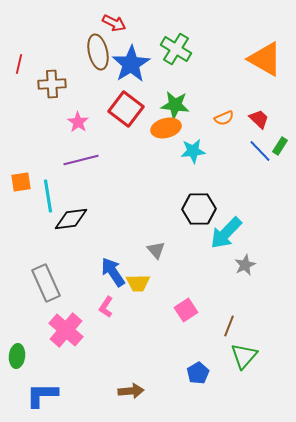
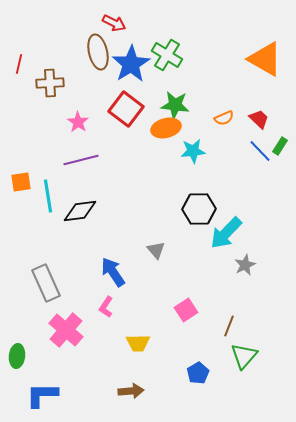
green cross: moved 9 px left, 6 px down
brown cross: moved 2 px left, 1 px up
black diamond: moved 9 px right, 8 px up
yellow trapezoid: moved 60 px down
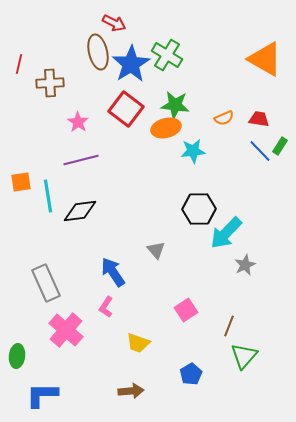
red trapezoid: rotated 35 degrees counterclockwise
yellow trapezoid: rotated 20 degrees clockwise
blue pentagon: moved 7 px left, 1 px down
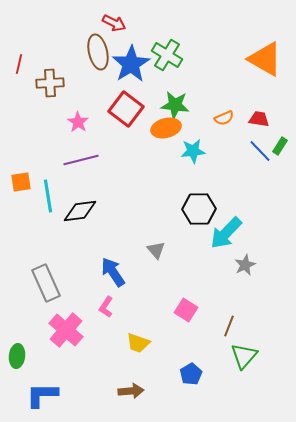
pink square: rotated 25 degrees counterclockwise
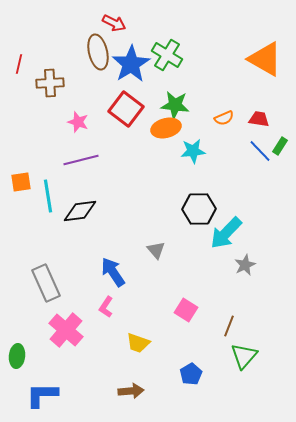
pink star: rotated 15 degrees counterclockwise
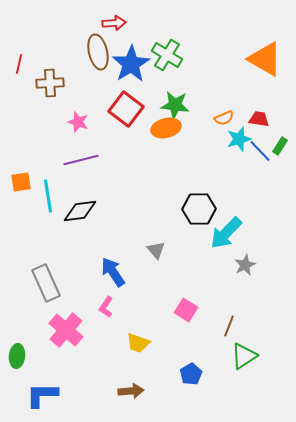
red arrow: rotated 30 degrees counterclockwise
cyan star: moved 46 px right, 12 px up; rotated 10 degrees counterclockwise
green triangle: rotated 16 degrees clockwise
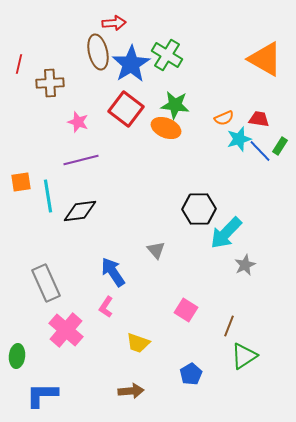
orange ellipse: rotated 36 degrees clockwise
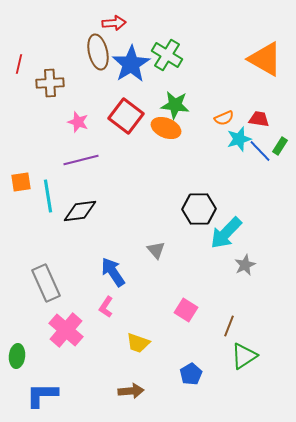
red square: moved 7 px down
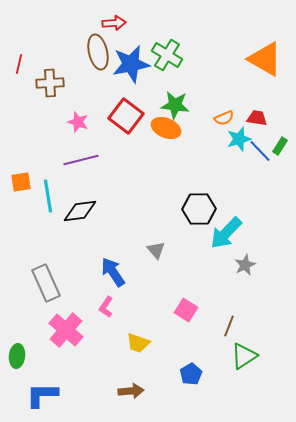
blue star: rotated 21 degrees clockwise
red trapezoid: moved 2 px left, 1 px up
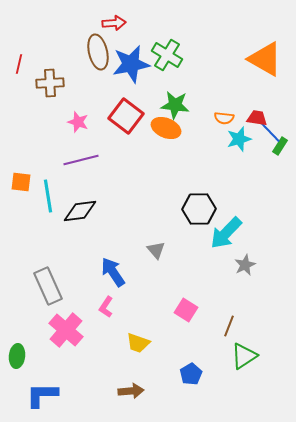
orange semicircle: rotated 30 degrees clockwise
blue line: moved 10 px right, 19 px up
orange square: rotated 15 degrees clockwise
gray rectangle: moved 2 px right, 3 px down
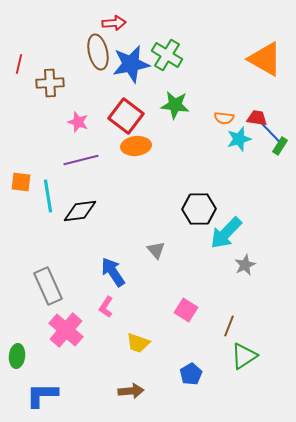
orange ellipse: moved 30 px left, 18 px down; rotated 28 degrees counterclockwise
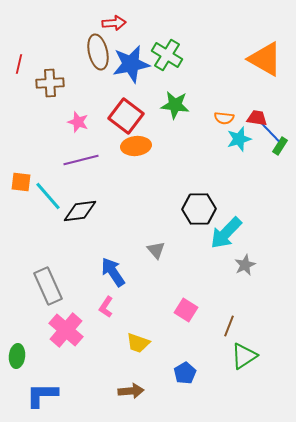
cyan line: rotated 32 degrees counterclockwise
blue pentagon: moved 6 px left, 1 px up
